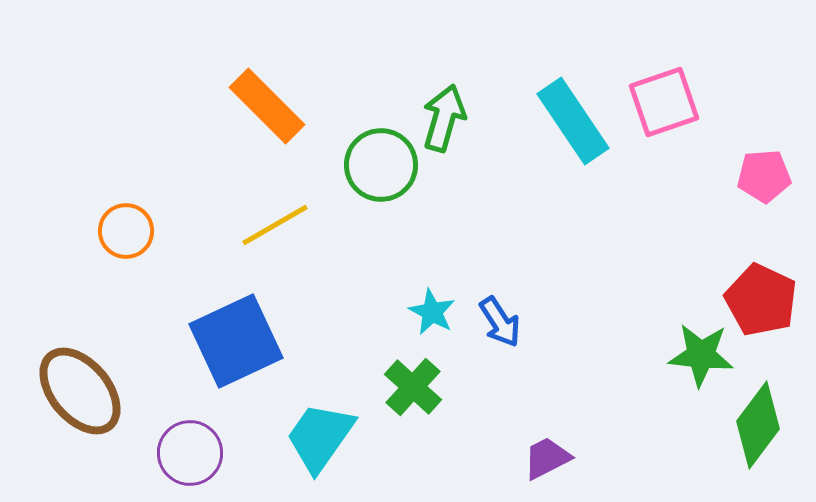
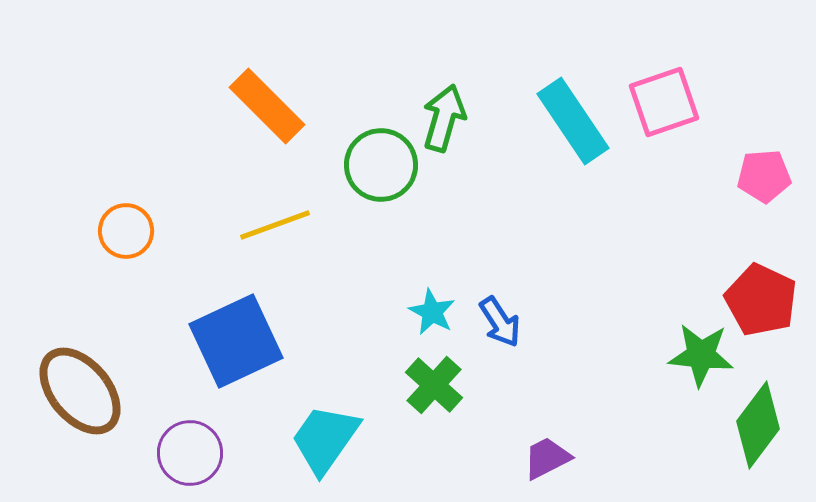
yellow line: rotated 10 degrees clockwise
green cross: moved 21 px right, 2 px up
cyan trapezoid: moved 5 px right, 2 px down
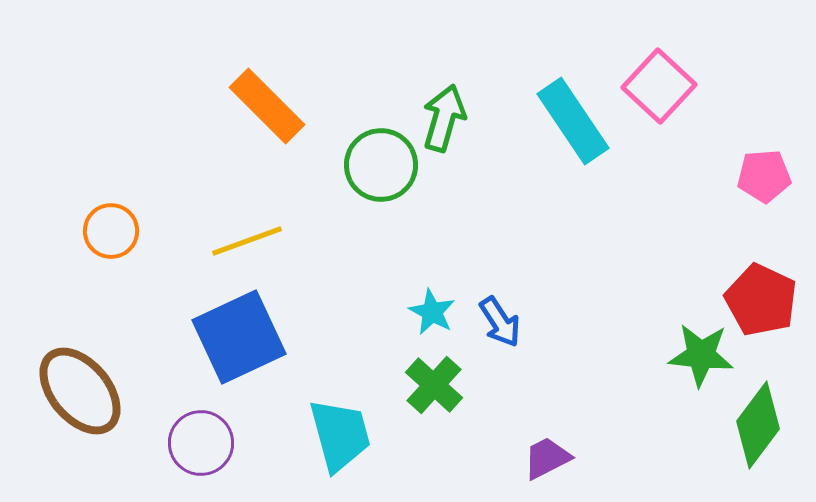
pink square: moved 5 px left, 16 px up; rotated 28 degrees counterclockwise
yellow line: moved 28 px left, 16 px down
orange circle: moved 15 px left
blue square: moved 3 px right, 4 px up
cyan trapezoid: moved 15 px right, 4 px up; rotated 130 degrees clockwise
purple circle: moved 11 px right, 10 px up
